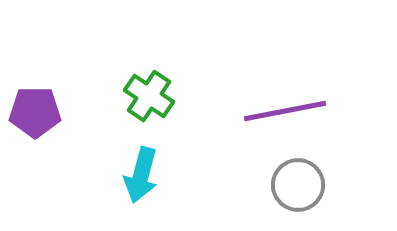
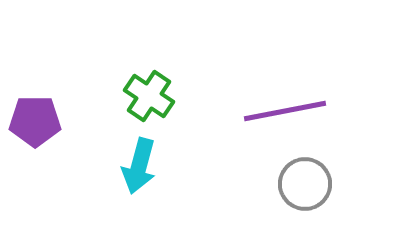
purple pentagon: moved 9 px down
cyan arrow: moved 2 px left, 9 px up
gray circle: moved 7 px right, 1 px up
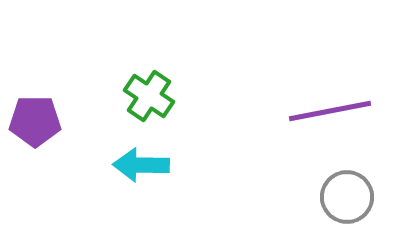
purple line: moved 45 px right
cyan arrow: moved 2 px right, 1 px up; rotated 76 degrees clockwise
gray circle: moved 42 px right, 13 px down
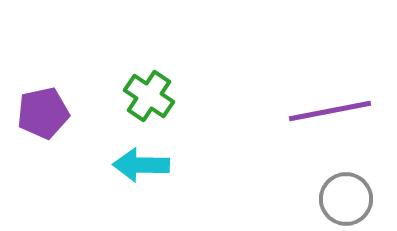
purple pentagon: moved 8 px right, 8 px up; rotated 12 degrees counterclockwise
gray circle: moved 1 px left, 2 px down
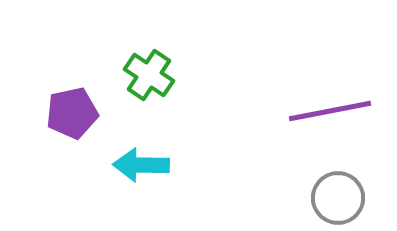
green cross: moved 21 px up
purple pentagon: moved 29 px right
gray circle: moved 8 px left, 1 px up
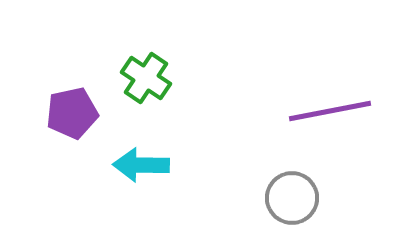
green cross: moved 3 px left, 3 px down
gray circle: moved 46 px left
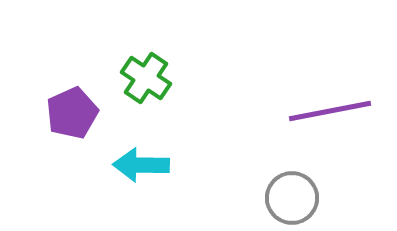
purple pentagon: rotated 12 degrees counterclockwise
